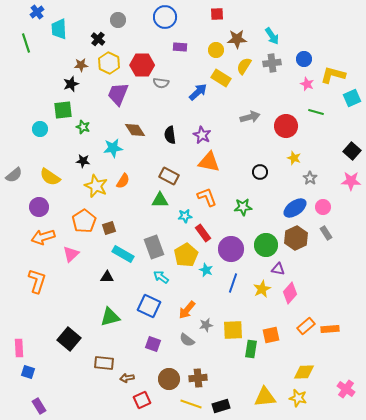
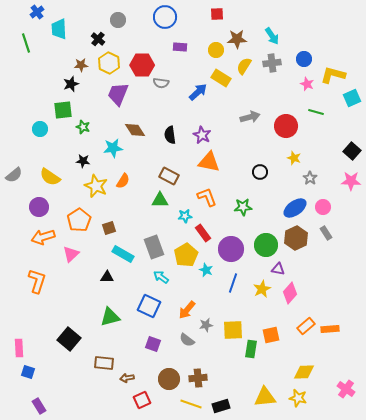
orange pentagon at (84, 221): moved 5 px left, 1 px up
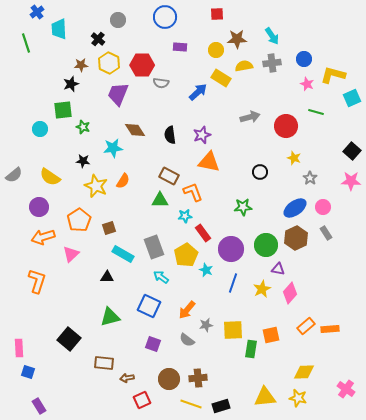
yellow semicircle at (244, 66): rotated 48 degrees clockwise
purple star at (202, 135): rotated 24 degrees clockwise
orange L-shape at (207, 197): moved 14 px left, 5 px up
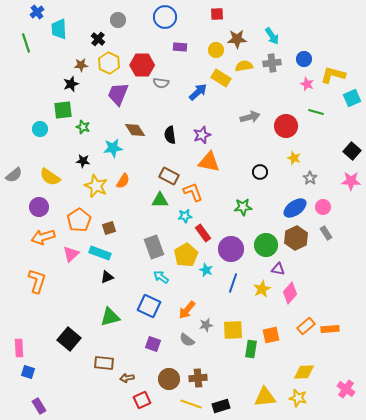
cyan rectangle at (123, 254): moved 23 px left, 1 px up; rotated 10 degrees counterclockwise
black triangle at (107, 277): rotated 24 degrees counterclockwise
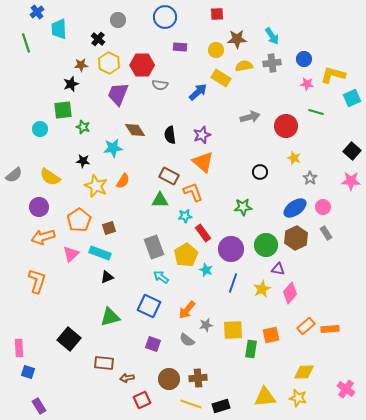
gray semicircle at (161, 83): moved 1 px left, 2 px down
pink star at (307, 84): rotated 16 degrees counterclockwise
orange triangle at (209, 162): moved 6 px left; rotated 30 degrees clockwise
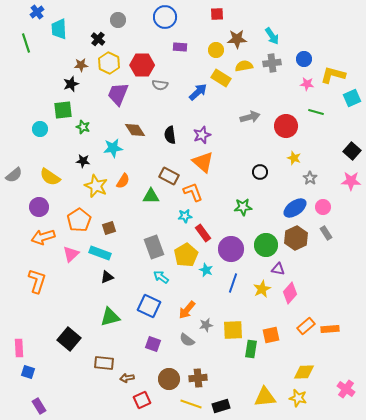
green triangle at (160, 200): moved 9 px left, 4 px up
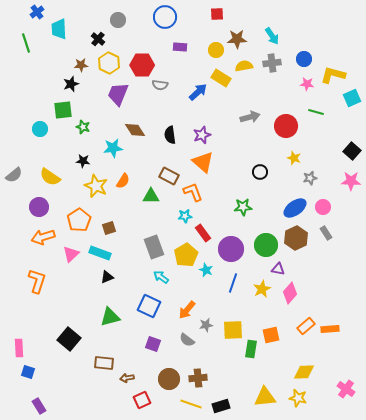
gray star at (310, 178): rotated 24 degrees clockwise
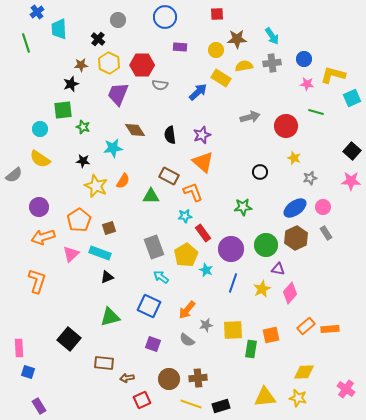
yellow semicircle at (50, 177): moved 10 px left, 18 px up
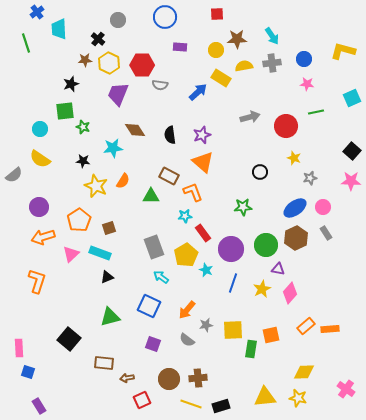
brown star at (81, 65): moved 4 px right, 5 px up
yellow L-shape at (333, 75): moved 10 px right, 24 px up
green square at (63, 110): moved 2 px right, 1 px down
green line at (316, 112): rotated 28 degrees counterclockwise
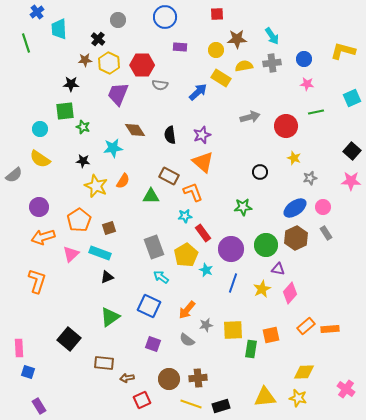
black star at (71, 84): rotated 21 degrees clockwise
green triangle at (110, 317): rotated 20 degrees counterclockwise
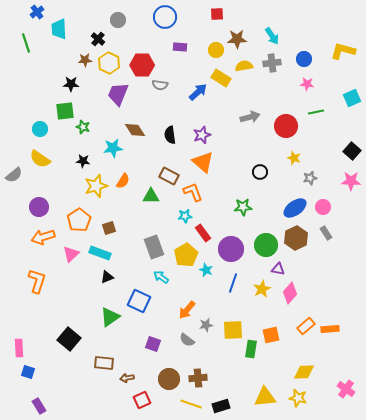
yellow star at (96, 186): rotated 30 degrees clockwise
blue square at (149, 306): moved 10 px left, 5 px up
